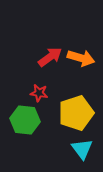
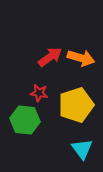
yellow pentagon: moved 8 px up
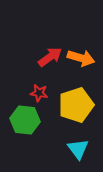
cyan triangle: moved 4 px left
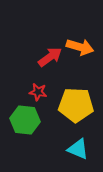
orange arrow: moved 1 px left, 11 px up
red star: moved 1 px left, 1 px up
yellow pentagon: rotated 20 degrees clockwise
cyan triangle: rotated 30 degrees counterclockwise
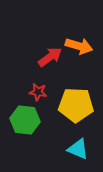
orange arrow: moved 1 px left, 1 px up
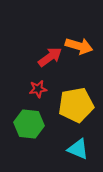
red star: moved 3 px up; rotated 18 degrees counterclockwise
yellow pentagon: rotated 12 degrees counterclockwise
green hexagon: moved 4 px right, 4 px down
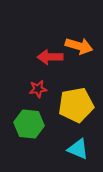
red arrow: rotated 145 degrees counterclockwise
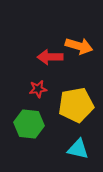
cyan triangle: rotated 10 degrees counterclockwise
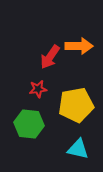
orange arrow: rotated 16 degrees counterclockwise
red arrow: rotated 55 degrees counterclockwise
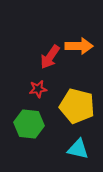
yellow pentagon: moved 1 px right, 1 px down; rotated 24 degrees clockwise
